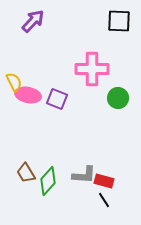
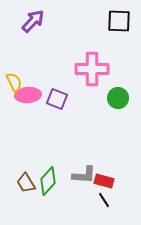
pink ellipse: rotated 15 degrees counterclockwise
brown trapezoid: moved 10 px down
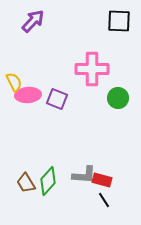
red rectangle: moved 2 px left, 1 px up
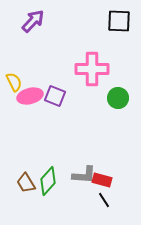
pink ellipse: moved 2 px right, 1 px down; rotated 10 degrees counterclockwise
purple square: moved 2 px left, 3 px up
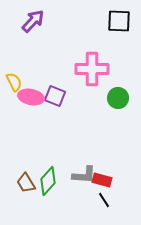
pink ellipse: moved 1 px right, 1 px down; rotated 25 degrees clockwise
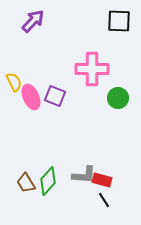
pink ellipse: rotated 55 degrees clockwise
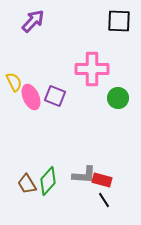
brown trapezoid: moved 1 px right, 1 px down
